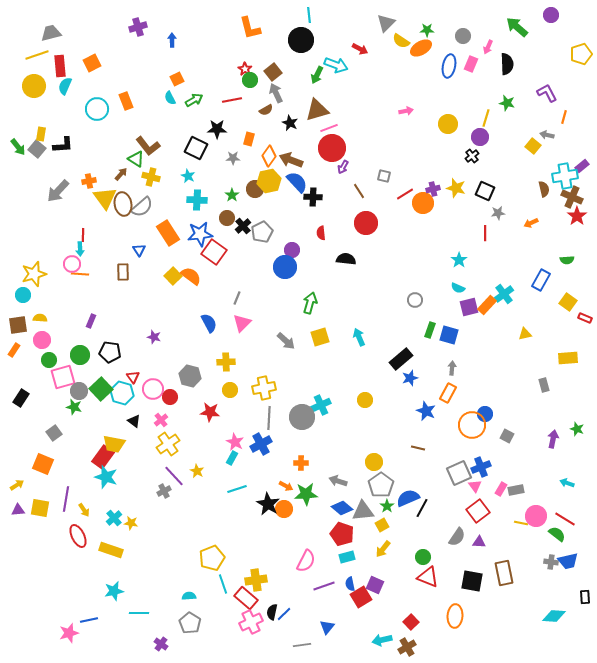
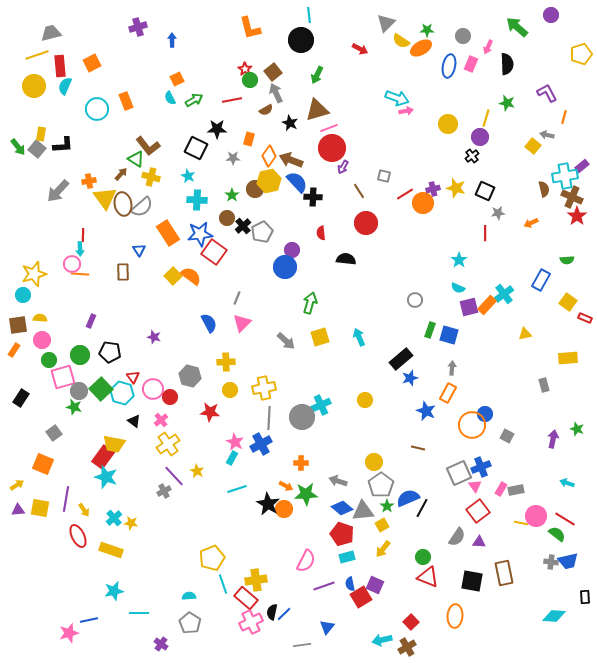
cyan arrow at (336, 65): moved 61 px right, 33 px down
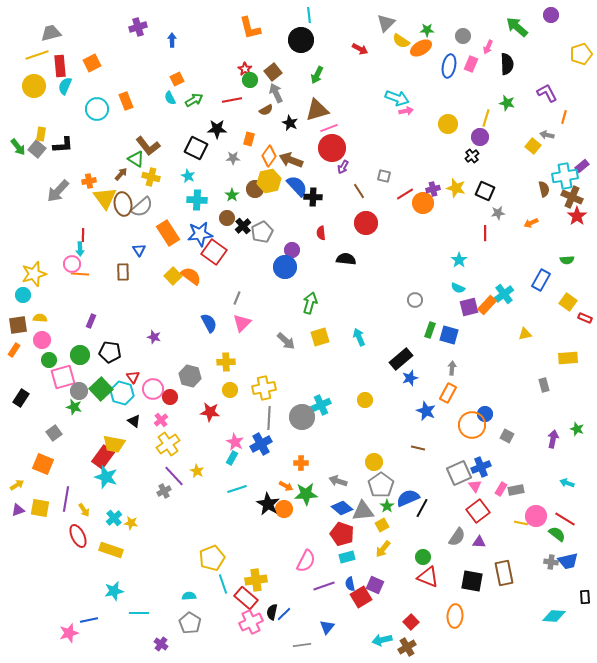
blue semicircle at (297, 182): moved 4 px down
purple triangle at (18, 510): rotated 16 degrees counterclockwise
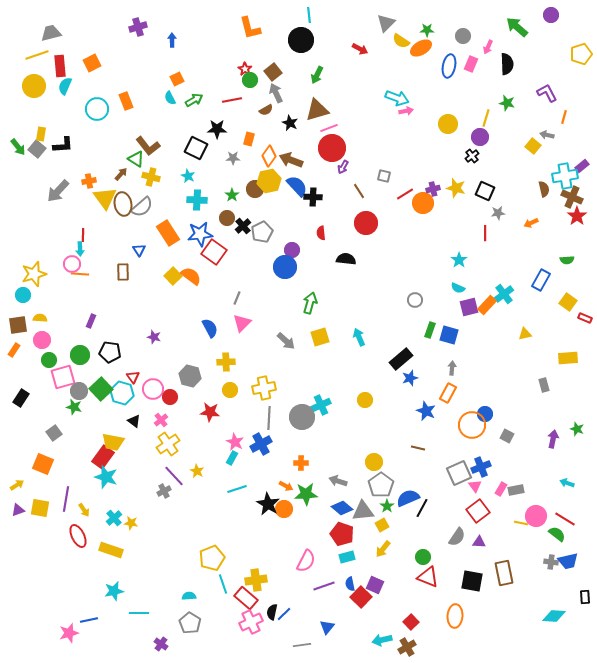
blue semicircle at (209, 323): moved 1 px right, 5 px down
yellow trapezoid at (114, 444): moved 1 px left, 2 px up
red square at (361, 597): rotated 15 degrees counterclockwise
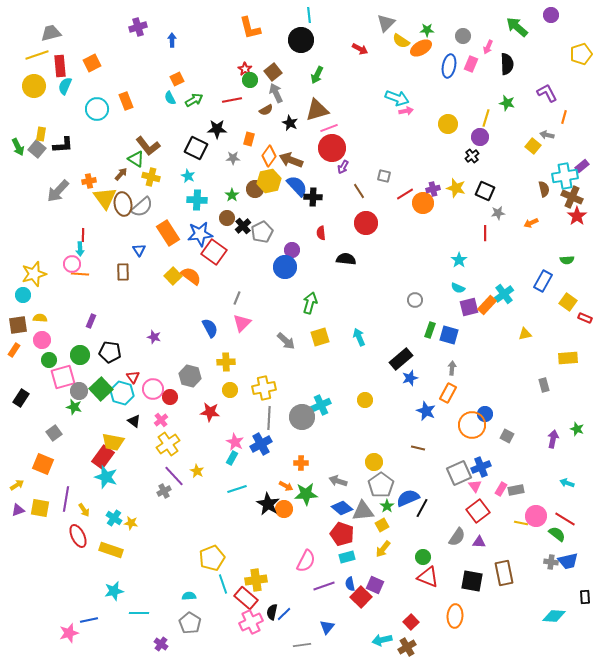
green arrow at (18, 147): rotated 12 degrees clockwise
blue rectangle at (541, 280): moved 2 px right, 1 px down
cyan cross at (114, 518): rotated 14 degrees counterclockwise
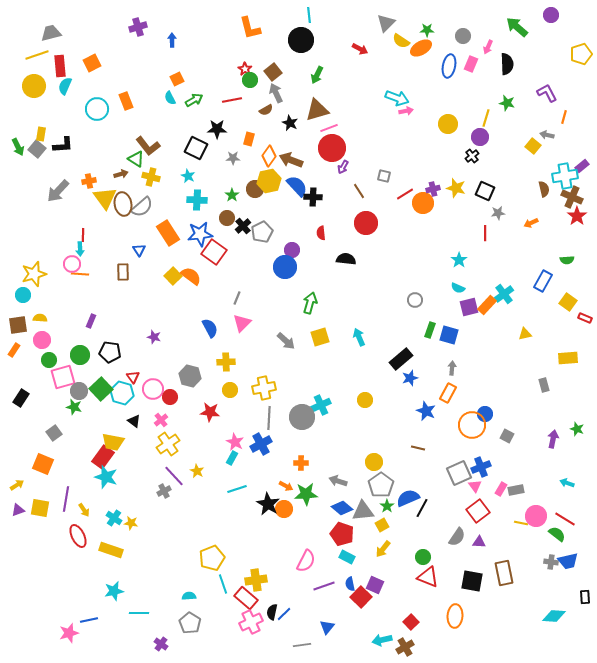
brown arrow at (121, 174): rotated 32 degrees clockwise
cyan rectangle at (347, 557): rotated 42 degrees clockwise
brown cross at (407, 647): moved 2 px left
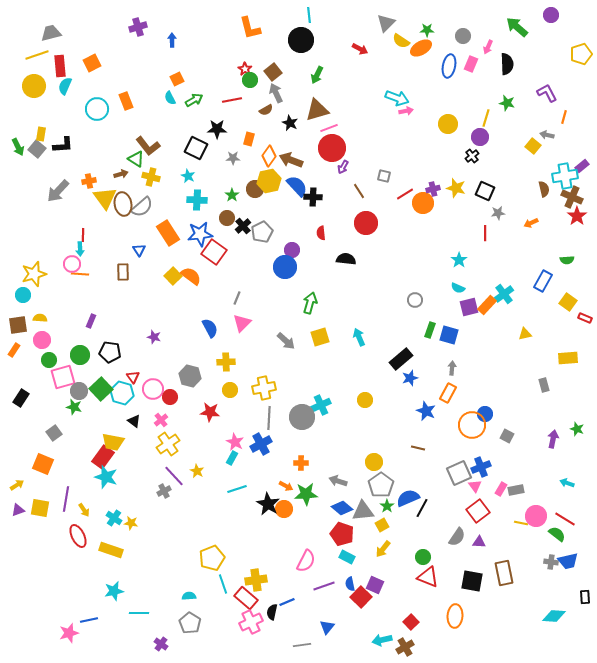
blue line at (284, 614): moved 3 px right, 12 px up; rotated 21 degrees clockwise
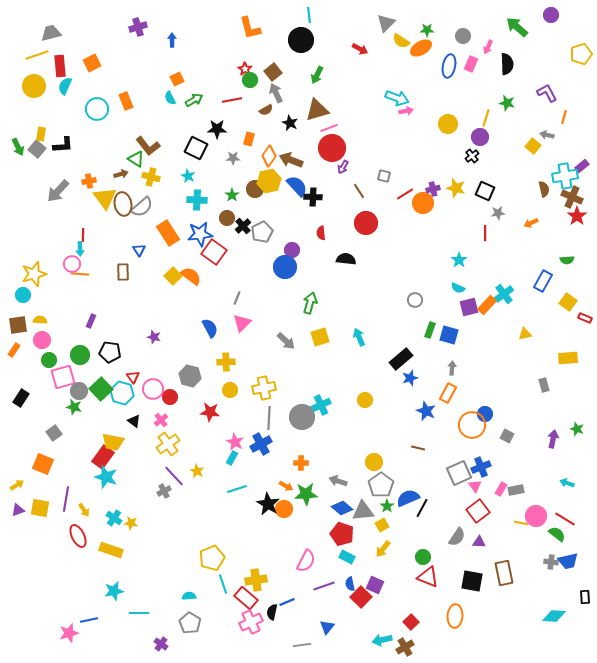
yellow semicircle at (40, 318): moved 2 px down
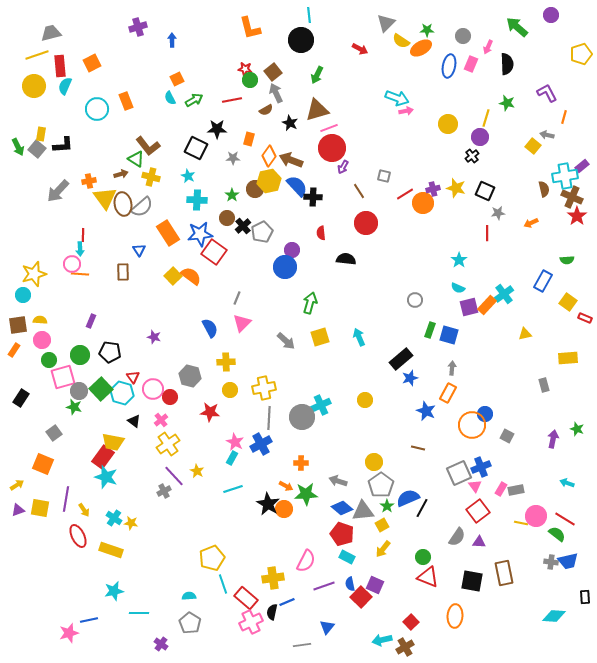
red star at (245, 69): rotated 24 degrees counterclockwise
red line at (485, 233): moved 2 px right
cyan line at (237, 489): moved 4 px left
yellow cross at (256, 580): moved 17 px right, 2 px up
